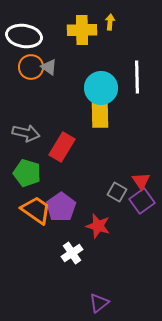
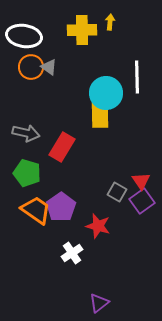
cyan circle: moved 5 px right, 5 px down
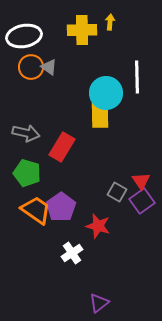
white ellipse: rotated 20 degrees counterclockwise
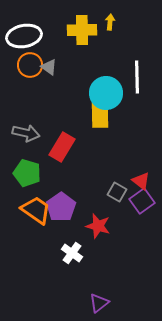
orange circle: moved 1 px left, 2 px up
red triangle: rotated 18 degrees counterclockwise
white cross: rotated 20 degrees counterclockwise
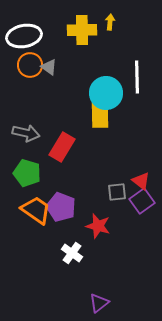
gray square: rotated 36 degrees counterclockwise
purple pentagon: rotated 16 degrees counterclockwise
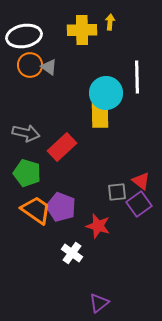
red rectangle: rotated 16 degrees clockwise
purple square: moved 3 px left, 3 px down
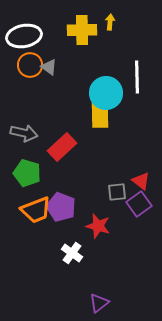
gray arrow: moved 2 px left
orange trapezoid: rotated 124 degrees clockwise
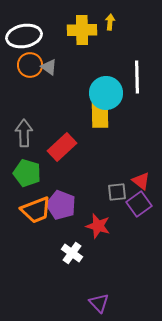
gray arrow: rotated 104 degrees counterclockwise
purple pentagon: moved 2 px up
purple triangle: rotated 35 degrees counterclockwise
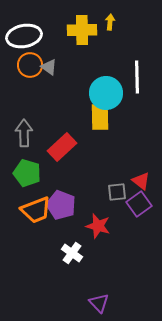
yellow rectangle: moved 2 px down
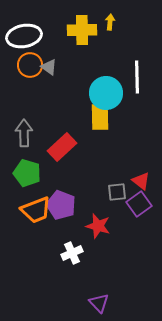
white cross: rotated 30 degrees clockwise
